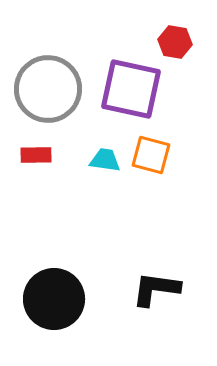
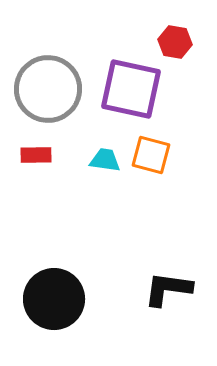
black L-shape: moved 12 px right
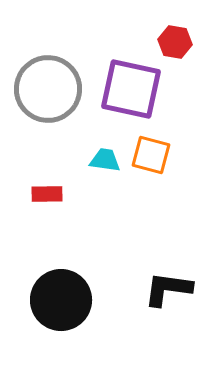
red rectangle: moved 11 px right, 39 px down
black circle: moved 7 px right, 1 px down
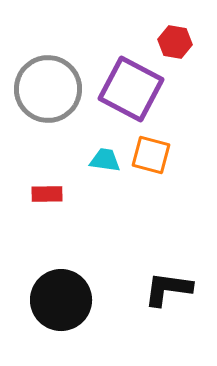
purple square: rotated 16 degrees clockwise
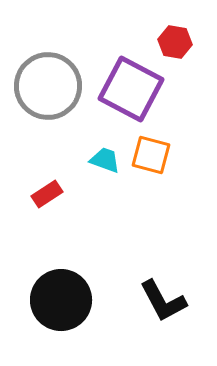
gray circle: moved 3 px up
cyan trapezoid: rotated 12 degrees clockwise
red rectangle: rotated 32 degrees counterclockwise
black L-shape: moved 5 px left, 12 px down; rotated 126 degrees counterclockwise
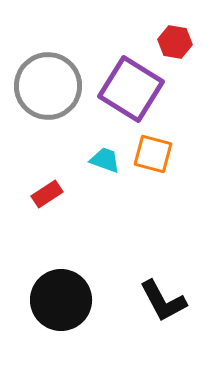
purple square: rotated 4 degrees clockwise
orange square: moved 2 px right, 1 px up
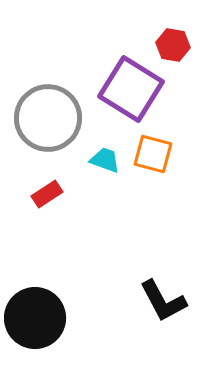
red hexagon: moved 2 px left, 3 px down
gray circle: moved 32 px down
black circle: moved 26 px left, 18 px down
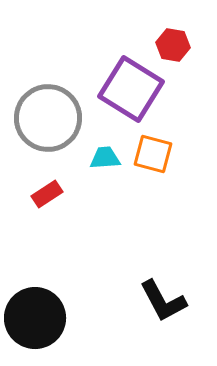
cyan trapezoid: moved 2 px up; rotated 24 degrees counterclockwise
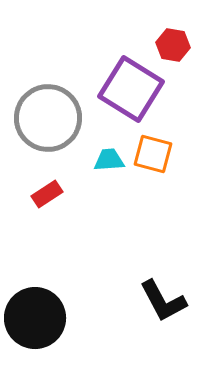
cyan trapezoid: moved 4 px right, 2 px down
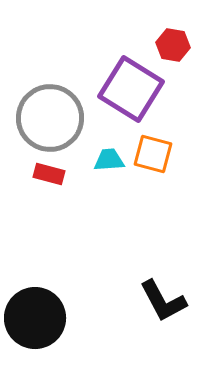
gray circle: moved 2 px right
red rectangle: moved 2 px right, 20 px up; rotated 48 degrees clockwise
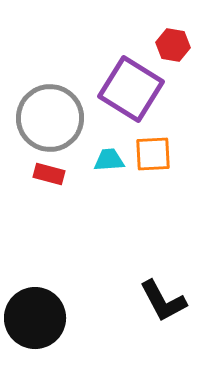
orange square: rotated 18 degrees counterclockwise
